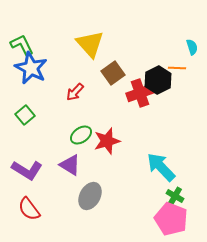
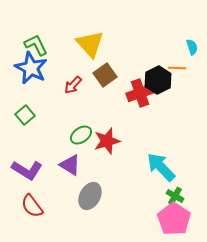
green L-shape: moved 14 px right
brown square: moved 8 px left, 2 px down
red arrow: moved 2 px left, 7 px up
red semicircle: moved 3 px right, 3 px up
pink pentagon: moved 3 px right; rotated 12 degrees clockwise
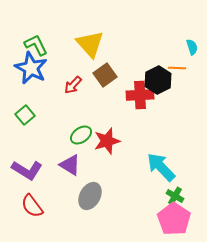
red cross: moved 2 px down; rotated 16 degrees clockwise
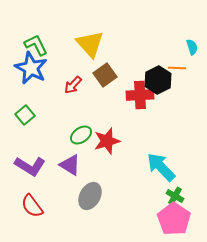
purple L-shape: moved 3 px right, 4 px up
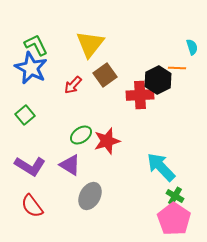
yellow triangle: rotated 20 degrees clockwise
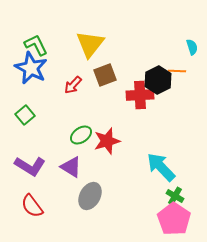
orange line: moved 3 px down
brown square: rotated 15 degrees clockwise
purple triangle: moved 1 px right, 2 px down
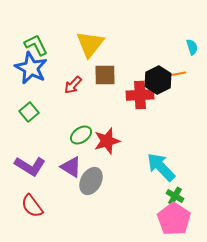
orange line: moved 3 px down; rotated 12 degrees counterclockwise
brown square: rotated 20 degrees clockwise
green square: moved 4 px right, 3 px up
gray ellipse: moved 1 px right, 15 px up
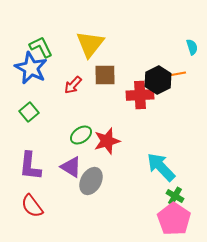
green L-shape: moved 5 px right, 2 px down
purple L-shape: rotated 64 degrees clockwise
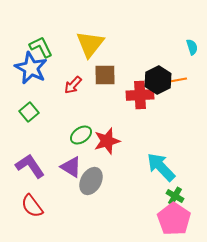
orange line: moved 1 px right, 6 px down
purple L-shape: rotated 140 degrees clockwise
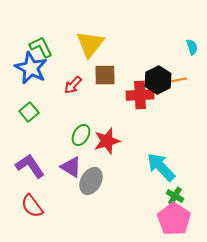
green ellipse: rotated 25 degrees counterclockwise
